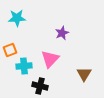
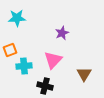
pink triangle: moved 3 px right, 1 px down
black cross: moved 5 px right
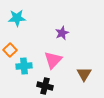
orange square: rotated 24 degrees counterclockwise
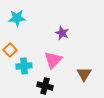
purple star: rotated 24 degrees counterclockwise
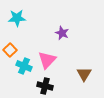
pink triangle: moved 6 px left
cyan cross: rotated 28 degrees clockwise
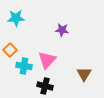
cyan star: moved 1 px left
purple star: moved 3 px up; rotated 16 degrees counterclockwise
cyan cross: rotated 14 degrees counterclockwise
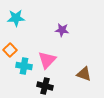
brown triangle: rotated 42 degrees counterclockwise
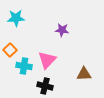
brown triangle: rotated 21 degrees counterclockwise
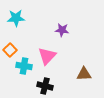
pink triangle: moved 4 px up
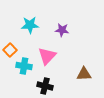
cyan star: moved 14 px right, 7 px down
